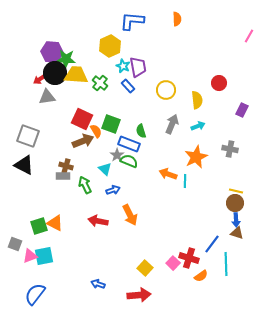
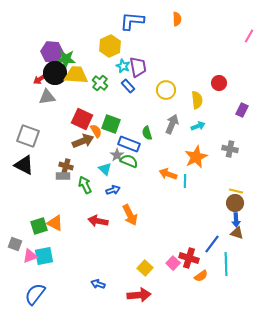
green semicircle at (141, 131): moved 6 px right, 2 px down
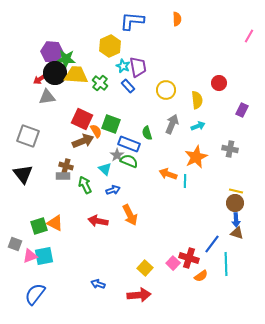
black triangle at (24, 165): moved 1 px left, 9 px down; rotated 25 degrees clockwise
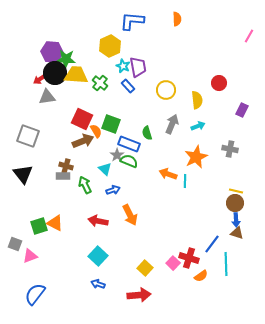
cyan square at (44, 256): moved 54 px right; rotated 36 degrees counterclockwise
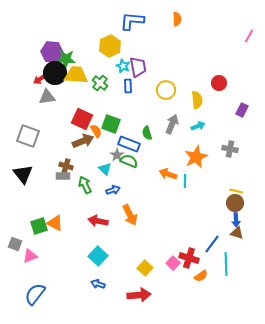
blue rectangle at (128, 86): rotated 40 degrees clockwise
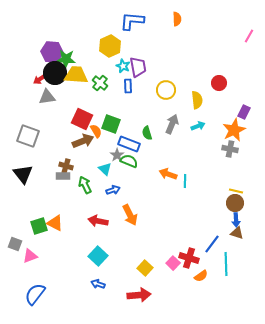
purple rectangle at (242, 110): moved 2 px right, 2 px down
orange star at (196, 157): moved 38 px right, 27 px up
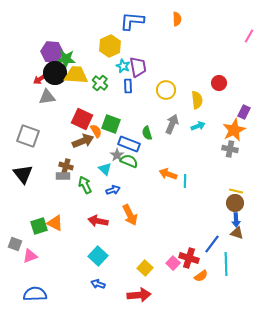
blue semicircle at (35, 294): rotated 50 degrees clockwise
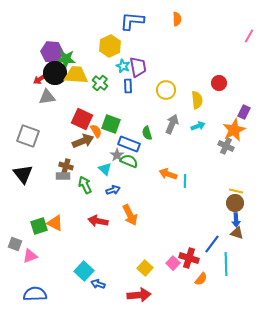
gray cross at (230, 149): moved 4 px left, 3 px up; rotated 14 degrees clockwise
cyan square at (98, 256): moved 14 px left, 15 px down
orange semicircle at (201, 276): moved 3 px down; rotated 16 degrees counterclockwise
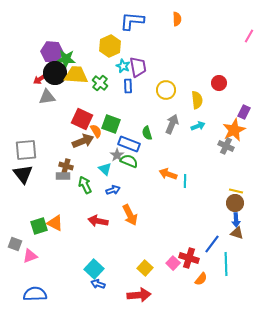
gray square at (28, 136): moved 2 px left, 14 px down; rotated 25 degrees counterclockwise
cyan square at (84, 271): moved 10 px right, 2 px up
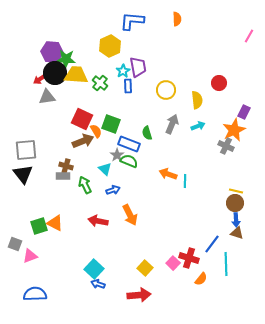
cyan star at (123, 66): moved 5 px down; rotated 16 degrees clockwise
